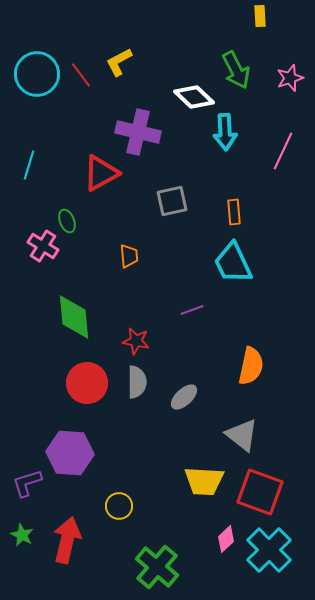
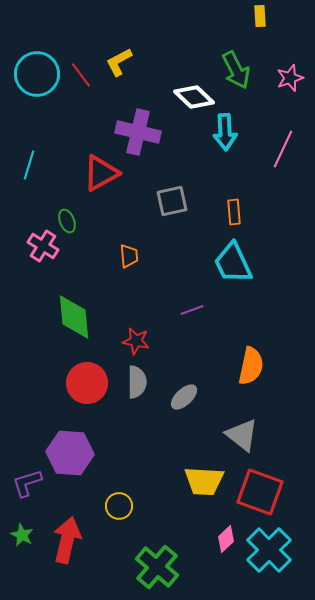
pink line: moved 2 px up
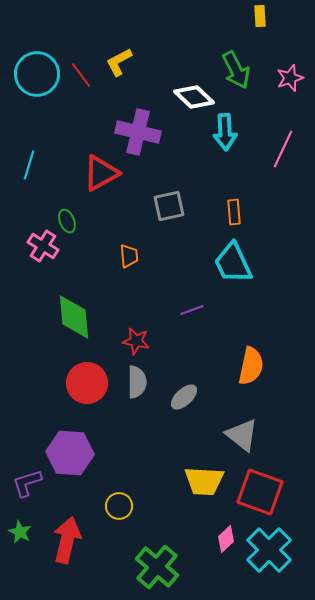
gray square: moved 3 px left, 5 px down
green star: moved 2 px left, 3 px up
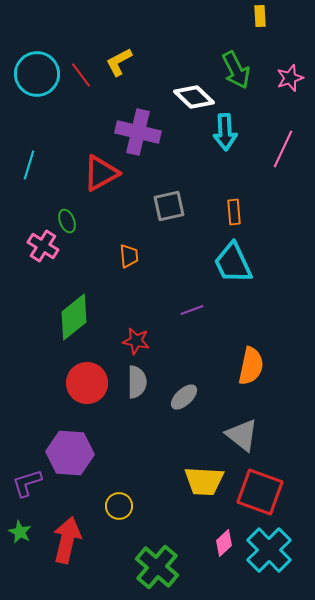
green diamond: rotated 57 degrees clockwise
pink diamond: moved 2 px left, 4 px down
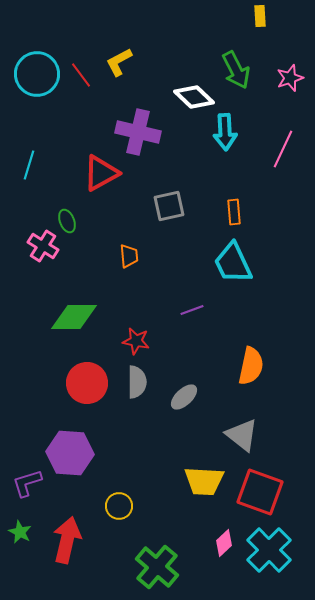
green diamond: rotated 39 degrees clockwise
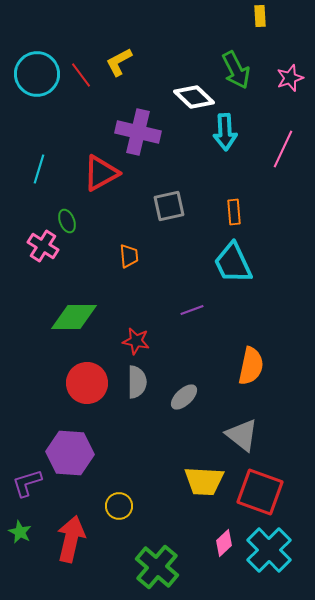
cyan line: moved 10 px right, 4 px down
red arrow: moved 4 px right, 1 px up
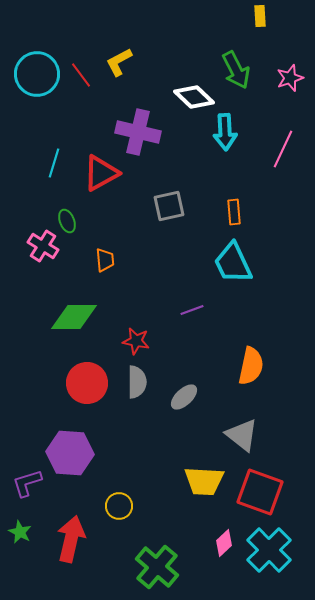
cyan line: moved 15 px right, 6 px up
orange trapezoid: moved 24 px left, 4 px down
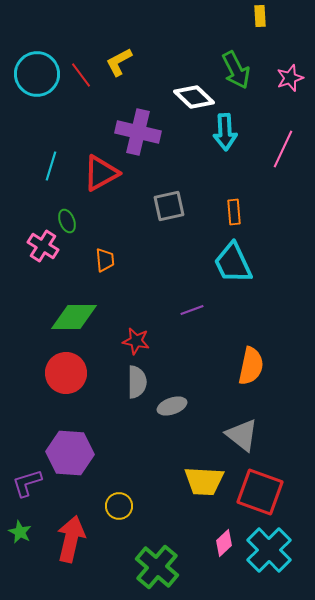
cyan line: moved 3 px left, 3 px down
red circle: moved 21 px left, 10 px up
gray ellipse: moved 12 px left, 9 px down; rotated 24 degrees clockwise
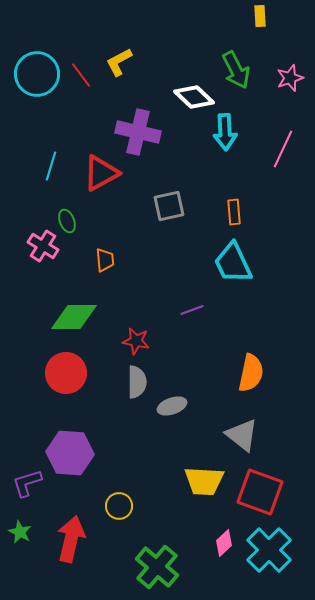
orange semicircle: moved 7 px down
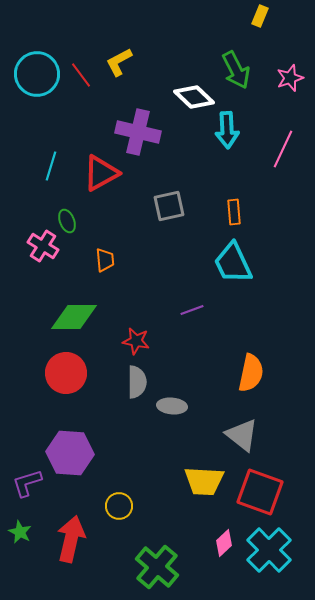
yellow rectangle: rotated 25 degrees clockwise
cyan arrow: moved 2 px right, 2 px up
gray ellipse: rotated 24 degrees clockwise
